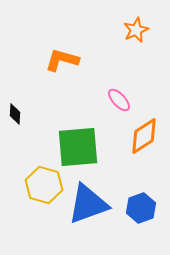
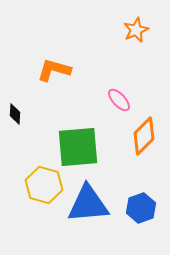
orange L-shape: moved 8 px left, 10 px down
orange diamond: rotated 12 degrees counterclockwise
blue triangle: rotated 15 degrees clockwise
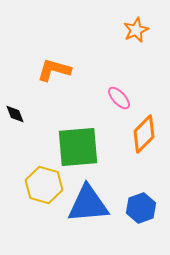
pink ellipse: moved 2 px up
black diamond: rotated 25 degrees counterclockwise
orange diamond: moved 2 px up
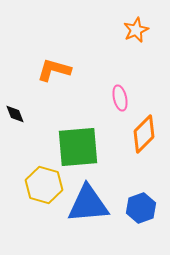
pink ellipse: moved 1 px right; rotated 30 degrees clockwise
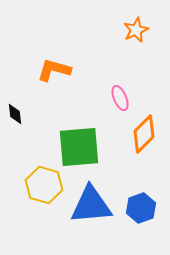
pink ellipse: rotated 10 degrees counterclockwise
black diamond: rotated 15 degrees clockwise
green square: moved 1 px right
blue triangle: moved 3 px right, 1 px down
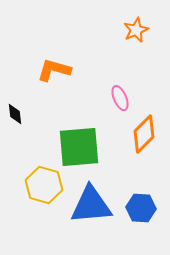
blue hexagon: rotated 24 degrees clockwise
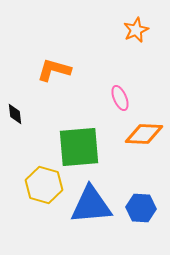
orange diamond: rotated 48 degrees clockwise
